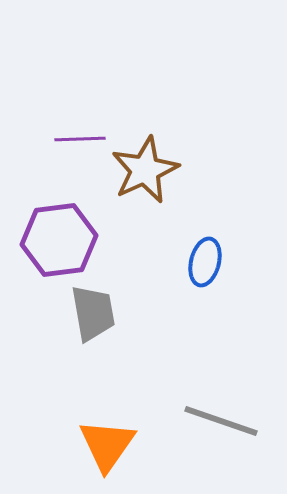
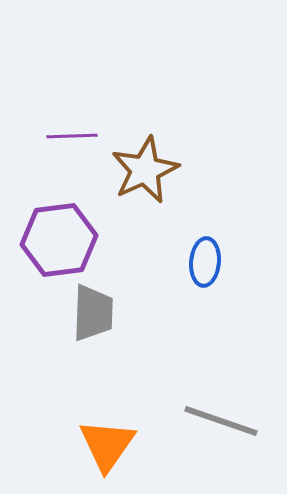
purple line: moved 8 px left, 3 px up
blue ellipse: rotated 9 degrees counterclockwise
gray trapezoid: rotated 12 degrees clockwise
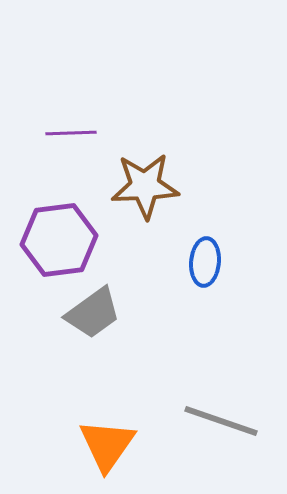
purple line: moved 1 px left, 3 px up
brown star: moved 16 px down; rotated 22 degrees clockwise
gray trapezoid: rotated 52 degrees clockwise
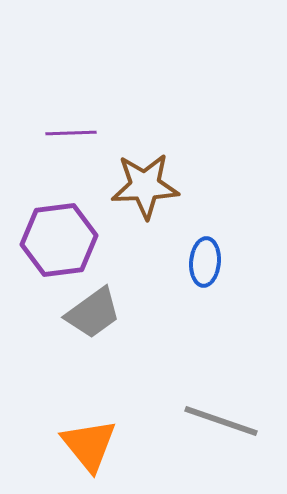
orange triangle: moved 18 px left; rotated 14 degrees counterclockwise
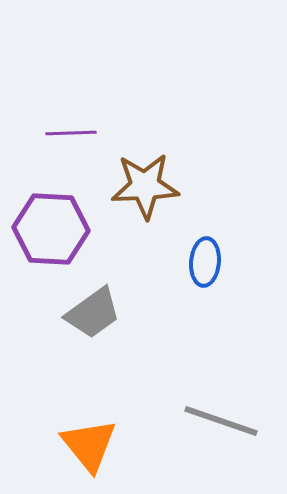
purple hexagon: moved 8 px left, 11 px up; rotated 10 degrees clockwise
